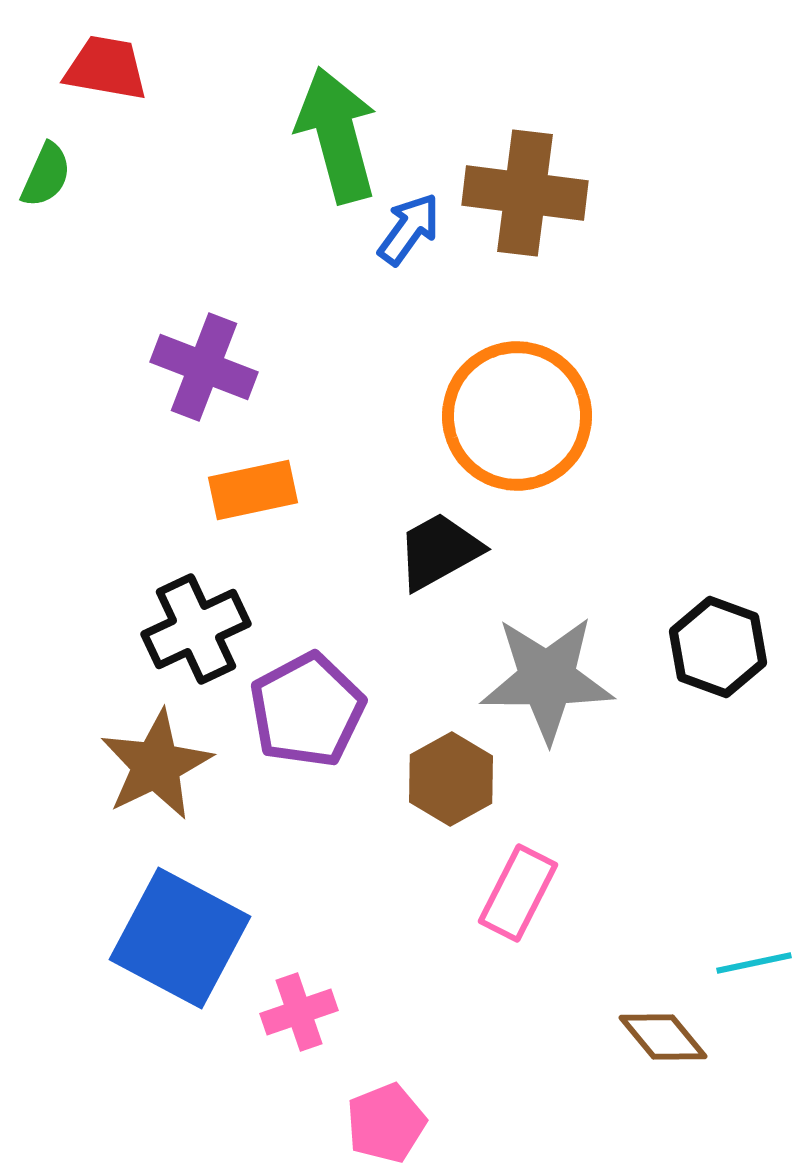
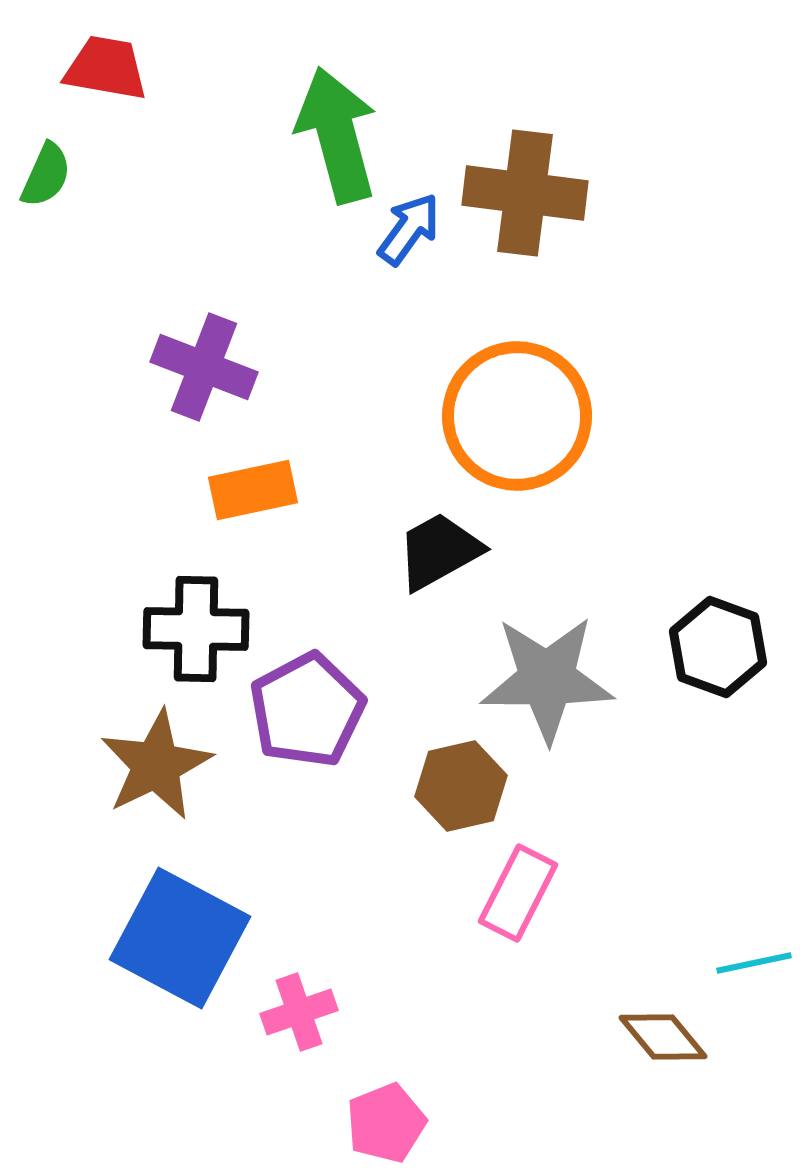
black cross: rotated 26 degrees clockwise
brown hexagon: moved 10 px right, 7 px down; rotated 16 degrees clockwise
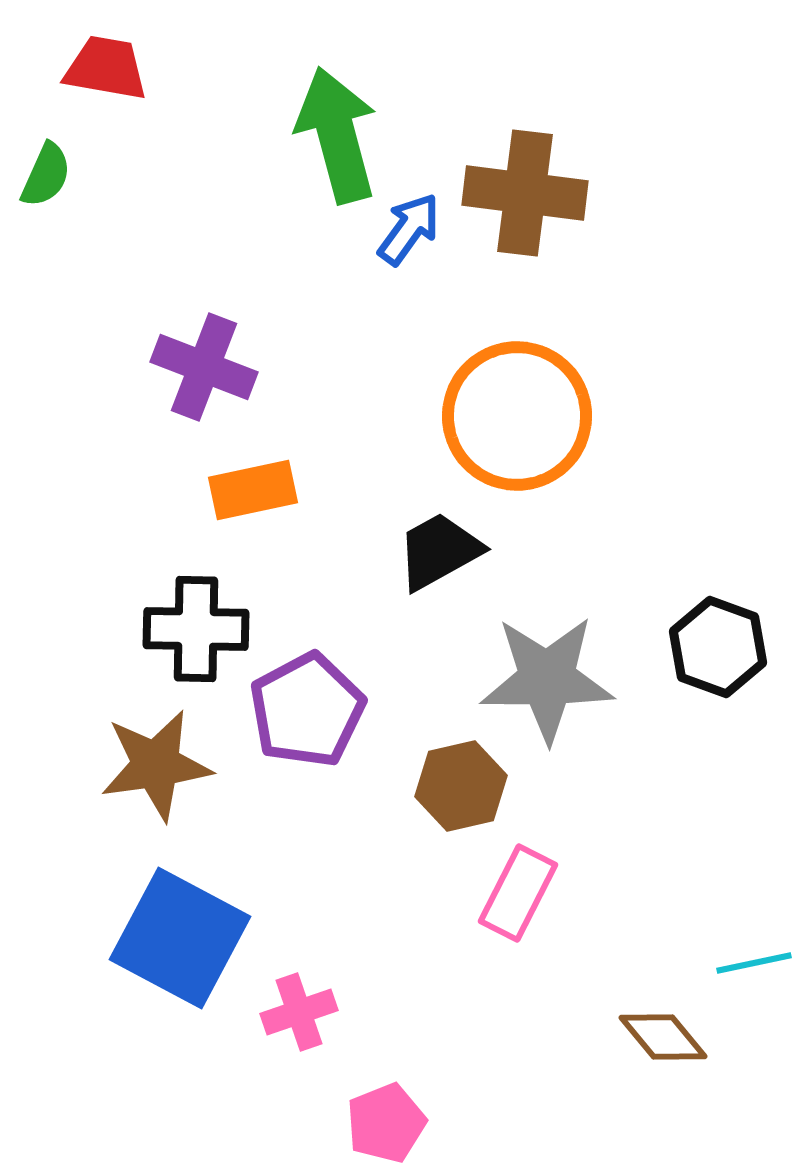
brown star: rotated 18 degrees clockwise
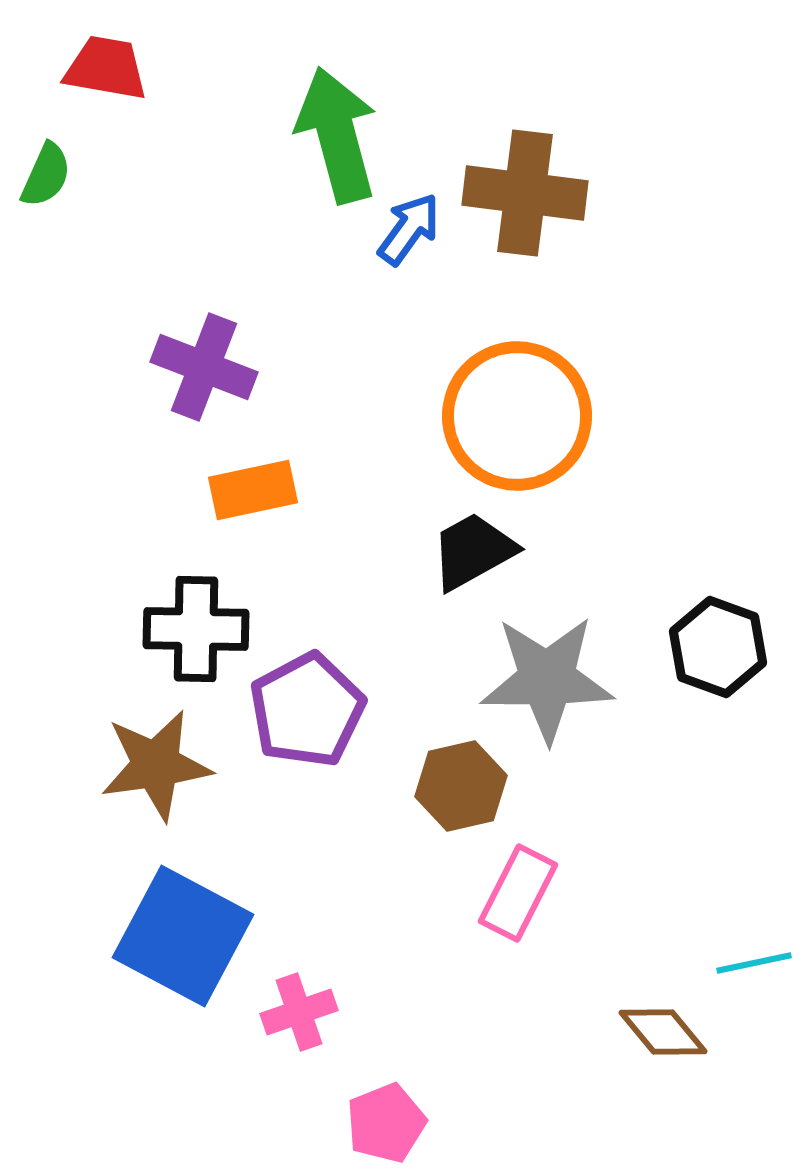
black trapezoid: moved 34 px right
blue square: moved 3 px right, 2 px up
brown diamond: moved 5 px up
